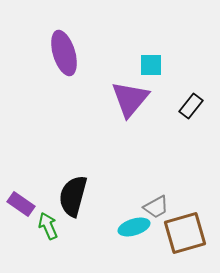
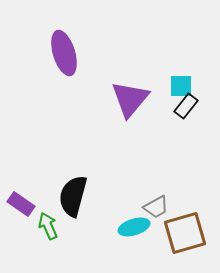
cyan square: moved 30 px right, 21 px down
black rectangle: moved 5 px left
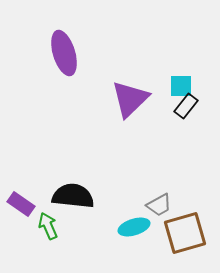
purple triangle: rotated 6 degrees clockwise
black semicircle: rotated 81 degrees clockwise
gray trapezoid: moved 3 px right, 2 px up
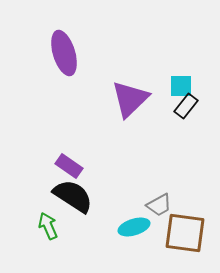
black semicircle: rotated 27 degrees clockwise
purple rectangle: moved 48 px right, 38 px up
brown square: rotated 24 degrees clockwise
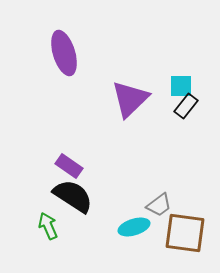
gray trapezoid: rotated 8 degrees counterclockwise
